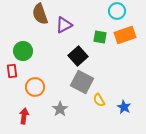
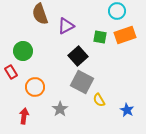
purple triangle: moved 2 px right, 1 px down
red rectangle: moved 1 px left, 1 px down; rotated 24 degrees counterclockwise
blue star: moved 3 px right, 3 px down
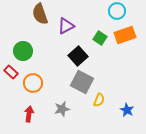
green square: moved 1 px down; rotated 24 degrees clockwise
red rectangle: rotated 16 degrees counterclockwise
orange circle: moved 2 px left, 4 px up
yellow semicircle: rotated 128 degrees counterclockwise
gray star: moved 2 px right; rotated 21 degrees clockwise
red arrow: moved 5 px right, 2 px up
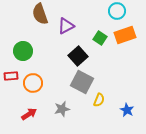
red rectangle: moved 4 px down; rotated 48 degrees counterclockwise
red arrow: rotated 49 degrees clockwise
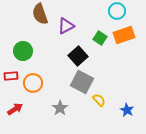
orange rectangle: moved 1 px left
yellow semicircle: rotated 64 degrees counterclockwise
gray star: moved 2 px left, 1 px up; rotated 21 degrees counterclockwise
red arrow: moved 14 px left, 5 px up
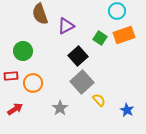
gray square: rotated 20 degrees clockwise
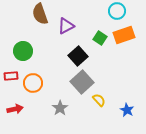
red arrow: rotated 21 degrees clockwise
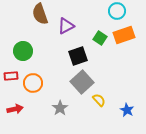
black square: rotated 24 degrees clockwise
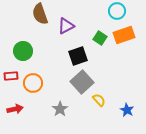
gray star: moved 1 px down
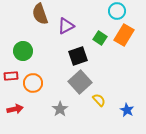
orange rectangle: rotated 40 degrees counterclockwise
gray square: moved 2 px left
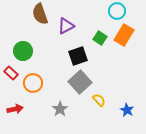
red rectangle: moved 3 px up; rotated 48 degrees clockwise
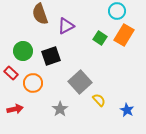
black square: moved 27 px left
